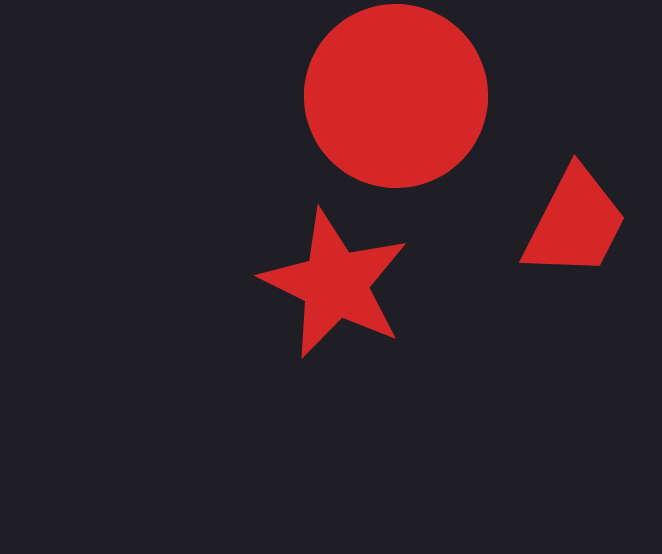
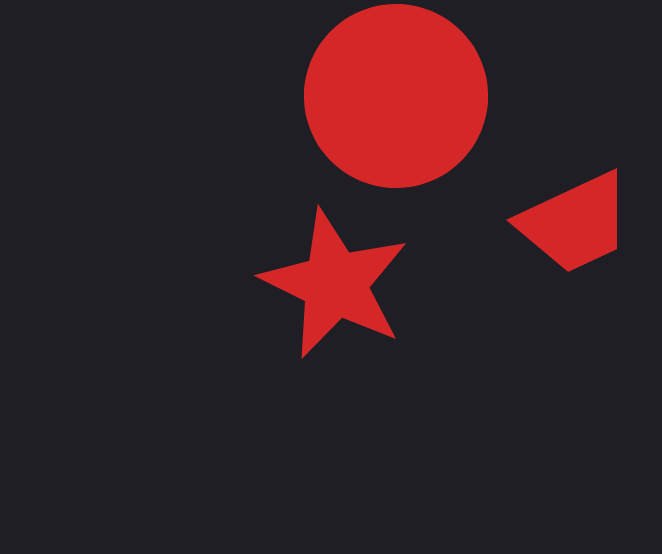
red trapezoid: rotated 38 degrees clockwise
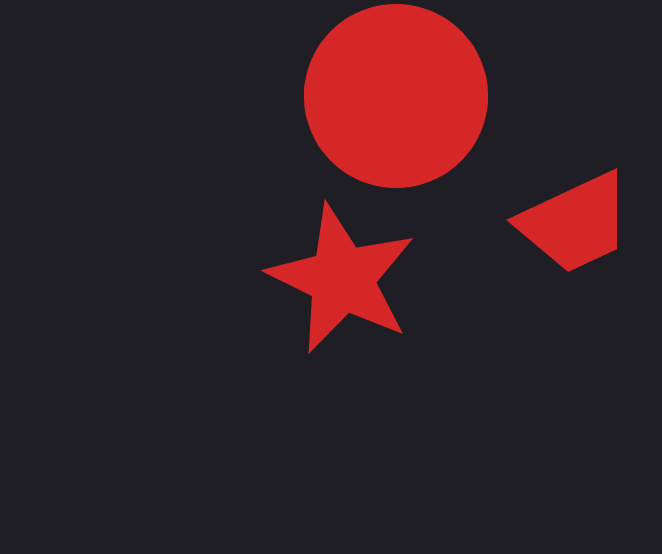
red star: moved 7 px right, 5 px up
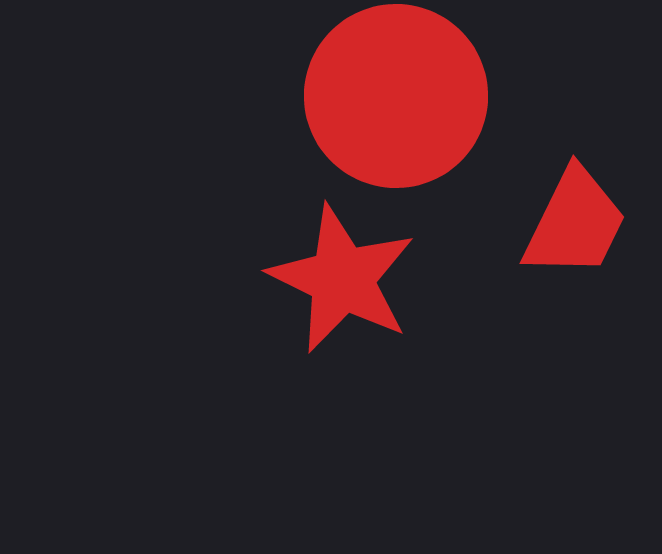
red trapezoid: rotated 39 degrees counterclockwise
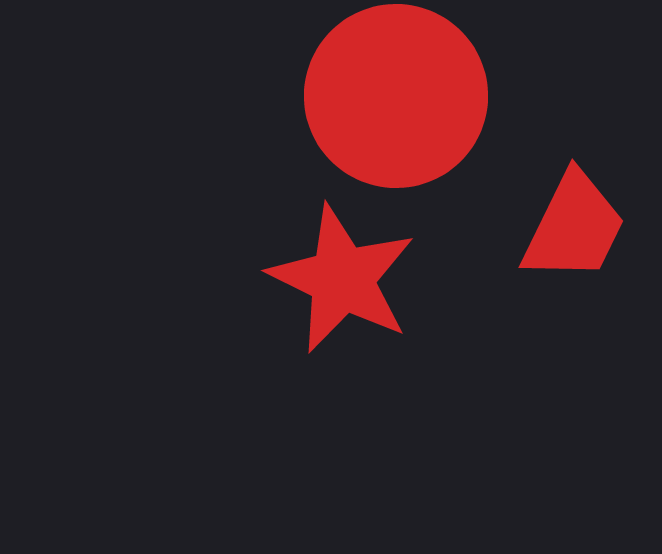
red trapezoid: moved 1 px left, 4 px down
